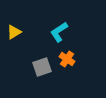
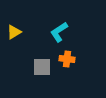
orange cross: rotated 28 degrees counterclockwise
gray square: rotated 18 degrees clockwise
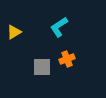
cyan L-shape: moved 5 px up
orange cross: rotated 28 degrees counterclockwise
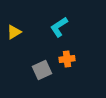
orange cross: rotated 14 degrees clockwise
gray square: moved 3 px down; rotated 24 degrees counterclockwise
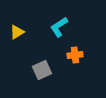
yellow triangle: moved 3 px right
orange cross: moved 8 px right, 4 px up
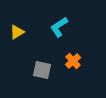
orange cross: moved 2 px left, 6 px down; rotated 35 degrees counterclockwise
gray square: rotated 36 degrees clockwise
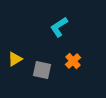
yellow triangle: moved 2 px left, 27 px down
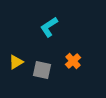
cyan L-shape: moved 10 px left
yellow triangle: moved 1 px right, 3 px down
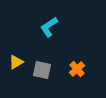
orange cross: moved 4 px right, 8 px down
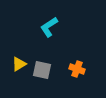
yellow triangle: moved 3 px right, 2 px down
orange cross: rotated 28 degrees counterclockwise
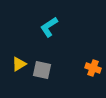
orange cross: moved 16 px right, 1 px up
